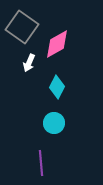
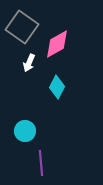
cyan circle: moved 29 px left, 8 px down
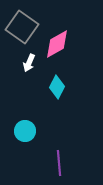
purple line: moved 18 px right
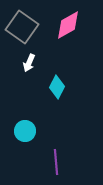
pink diamond: moved 11 px right, 19 px up
purple line: moved 3 px left, 1 px up
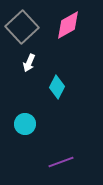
gray square: rotated 12 degrees clockwise
cyan circle: moved 7 px up
purple line: moved 5 px right; rotated 75 degrees clockwise
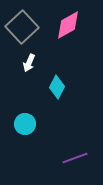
purple line: moved 14 px right, 4 px up
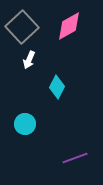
pink diamond: moved 1 px right, 1 px down
white arrow: moved 3 px up
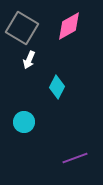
gray square: moved 1 px down; rotated 16 degrees counterclockwise
cyan circle: moved 1 px left, 2 px up
